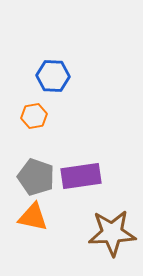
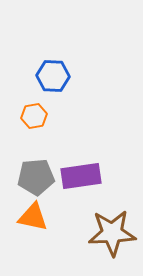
gray pentagon: rotated 24 degrees counterclockwise
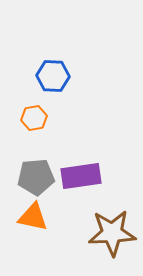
orange hexagon: moved 2 px down
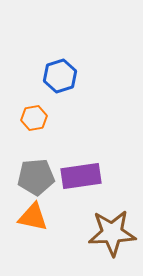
blue hexagon: moved 7 px right; rotated 20 degrees counterclockwise
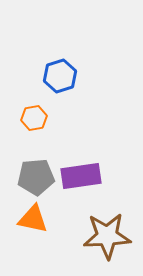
orange triangle: moved 2 px down
brown star: moved 5 px left, 3 px down
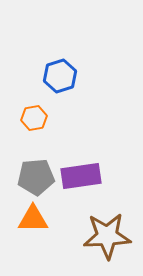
orange triangle: rotated 12 degrees counterclockwise
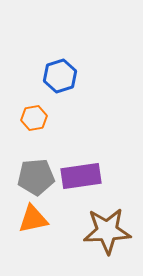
orange triangle: rotated 12 degrees counterclockwise
brown star: moved 5 px up
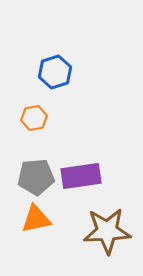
blue hexagon: moved 5 px left, 4 px up
orange triangle: moved 3 px right
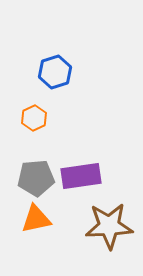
orange hexagon: rotated 15 degrees counterclockwise
gray pentagon: moved 1 px down
brown star: moved 2 px right, 5 px up
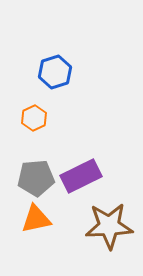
purple rectangle: rotated 18 degrees counterclockwise
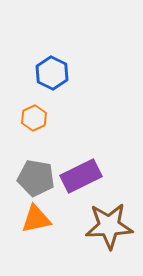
blue hexagon: moved 3 px left, 1 px down; rotated 16 degrees counterclockwise
gray pentagon: rotated 15 degrees clockwise
